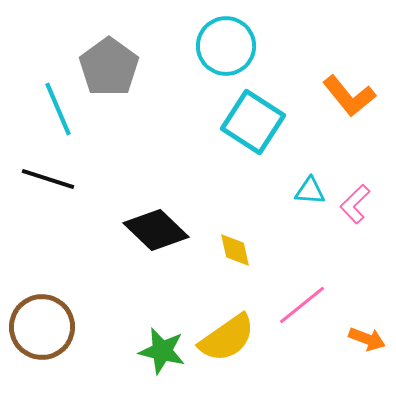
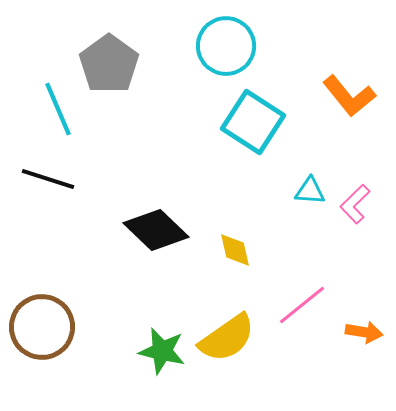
gray pentagon: moved 3 px up
orange arrow: moved 3 px left, 7 px up; rotated 12 degrees counterclockwise
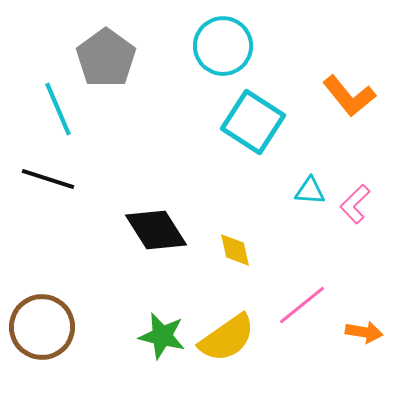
cyan circle: moved 3 px left
gray pentagon: moved 3 px left, 6 px up
black diamond: rotated 14 degrees clockwise
green star: moved 15 px up
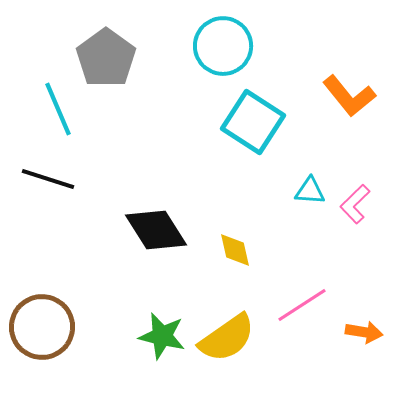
pink line: rotated 6 degrees clockwise
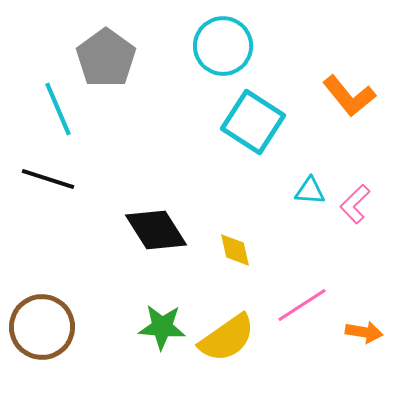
green star: moved 9 px up; rotated 9 degrees counterclockwise
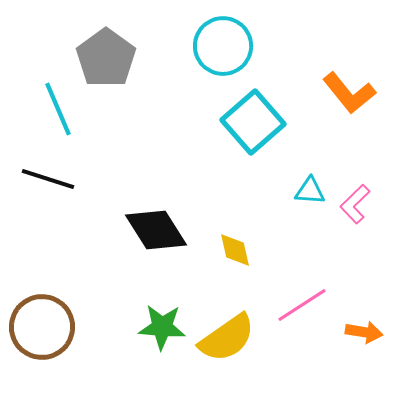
orange L-shape: moved 3 px up
cyan square: rotated 16 degrees clockwise
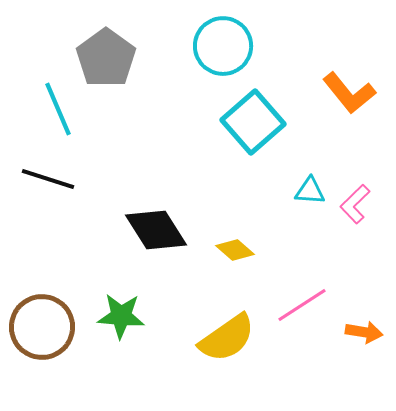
yellow diamond: rotated 36 degrees counterclockwise
green star: moved 41 px left, 11 px up
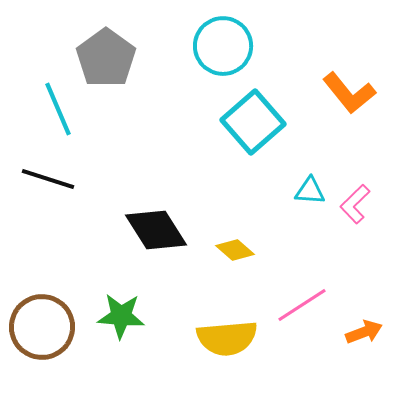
orange arrow: rotated 30 degrees counterclockwise
yellow semicircle: rotated 30 degrees clockwise
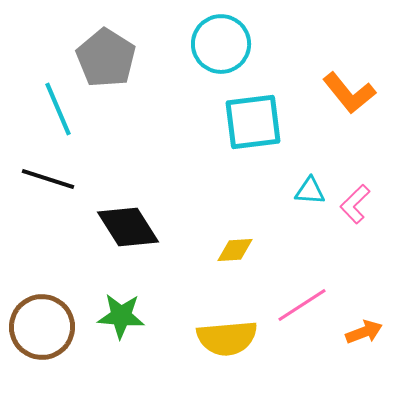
cyan circle: moved 2 px left, 2 px up
gray pentagon: rotated 4 degrees counterclockwise
cyan square: rotated 34 degrees clockwise
black diamond: moved 28 px left, 3 px up
yellow diamond: rotated 45 degrees counterclockwise
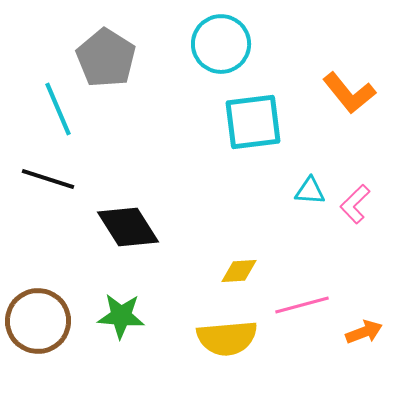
yellow diamond: moved 4 px right, 21 px down
pink line: rotated 18 degrees clockwise
brown circle: moved 4 px left, 6 px up
